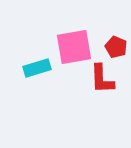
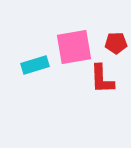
red pentagon: moved 4 px up; rotated 25 degrees counterclockwise
cyan rectangle: moved 2 px left, 3 px up
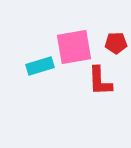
cyan rectangle: moved 5 px right, 1 px down
red L-shape: moved 2 px left, 2 px down
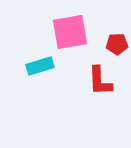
red pentagon: moved 1 px right, 1 px down
pink square: moved 4 px left, 15 px up
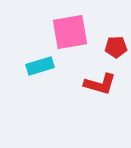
red pentagon: moved 1 px left, 3 px down
red L-shape: moved 3 px down; rotated 72 degrees counterclockwise
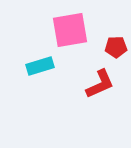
pink square: moved 2 px up
red L-shape: rotated 40 degrees counterclockwise
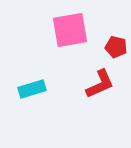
red pentagon: rotated 15 degrees clockwise
cyan rectangle: moved 8 px left, 23 px down
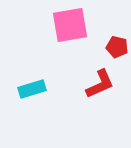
pink square: moved 5 px up
red pentagon: moved 1 px right
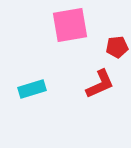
red pentagon: rotated 20 degrees counterclockwise
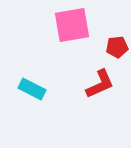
pink square: moved 2 px right
cyan rectangle: rotated 44 degrees clockwise
